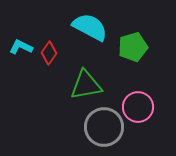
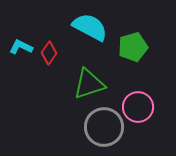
green triangle: moved 3 px right, 1 px up; rotated 8 degrees counterclockwise
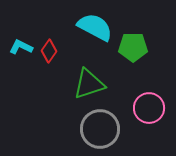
cyan semicircle: moved 5 px right
green pentagon: rotated 16 degrees clockwise
red diamond: moved 2 px up
pink circle: moved 11 px right, 1 px down
gray circle: moved 4 px left, 2 px down
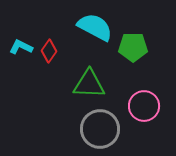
green triangle: rotated 20 degrees clockwise
pink circle: moved 5 px left, 2 px up
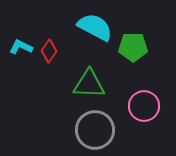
gray circle: moved 5 px left, 1 px down
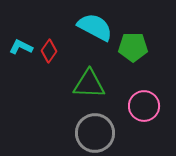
gray circle: moved 3 px down
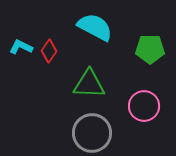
green pentagon: moved 17 px right, 2 px down
gray circle: moved 3 px left
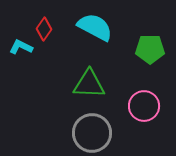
red diamond: moved 5 px left, 22 px up
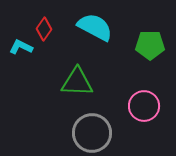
green pentagon: moved 4 px up
green triangle: moved 12 px left, 2 px up
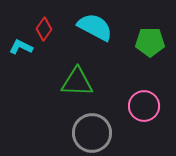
green pentagon: moved 3 px up
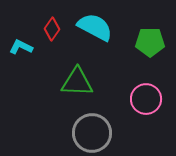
red diamond: moved 8 px right
pink circle: moved 2 px right, 7 px up
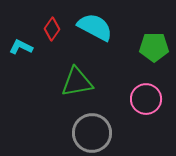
green pentagon: moved 4 px right, 5 px down
green triangle: rotated 12 degrees counterclockwise
